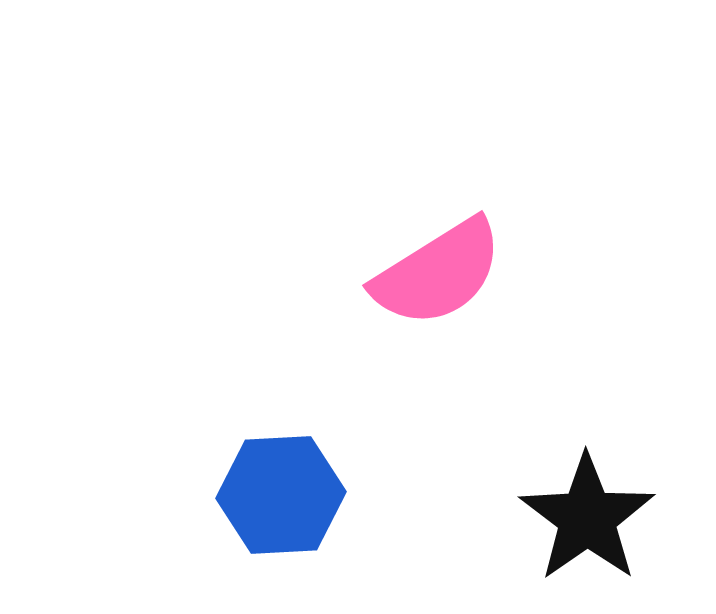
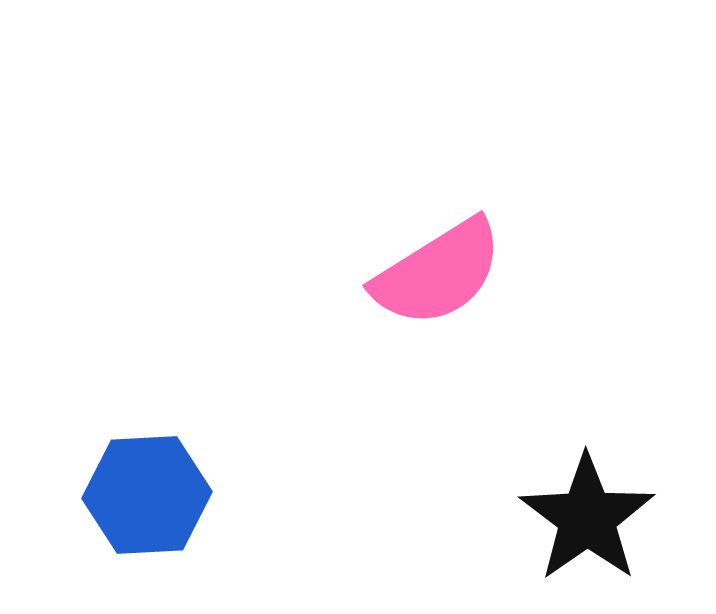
blue hexagon: moved 134 px left
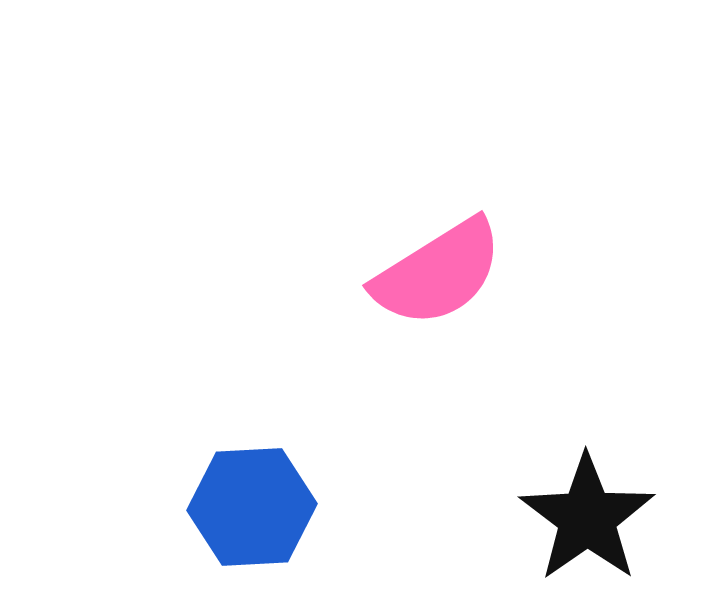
blue hexagon: moved 105 px right, 12 px down
